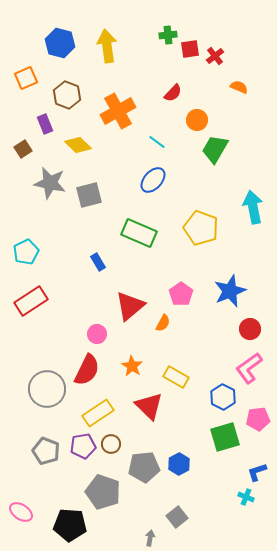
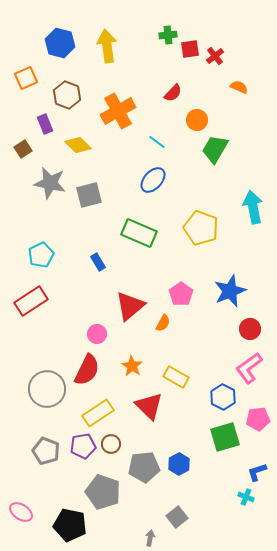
cyan pentagon at (26, 252): moved 15 px right, 3 px down
black pentagon at (70, 525): rotated 8 degrees clockwise
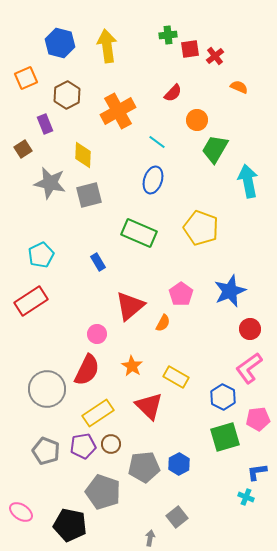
brown hexagon at (67, 95): rotated 12 degrees clockwise
yellow diamond at (78, 145): moved 5 px right, 10 px down; rotated 48 degrees clockwise
blue ellipse at (153, 180): rotated 24 degrees counterclockwise
cyan arrow at (253, 207): moved 5 px left, 26 px up
blue L-shape at (257, 472): rotated 10 degrees clockwise
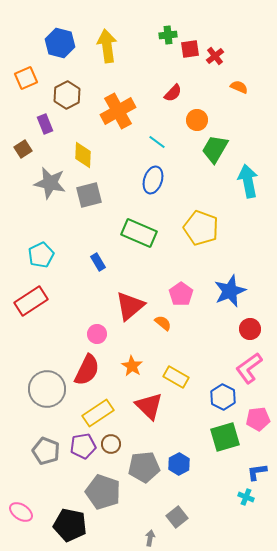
orange semicircle at (163, 323): rotated 78 degrees counterclockwise
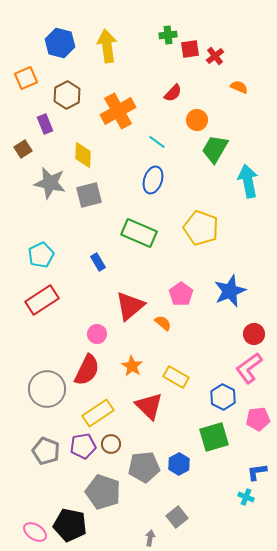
red rectangle at (31, 301): moved 11 px right, 1 px up
red circle at (250, 329): moved 4 px right, 5 px down
green square at (225, 437): moved 11 px left
pink ellipse at (21, 512): moved 14 px right, 20 px down
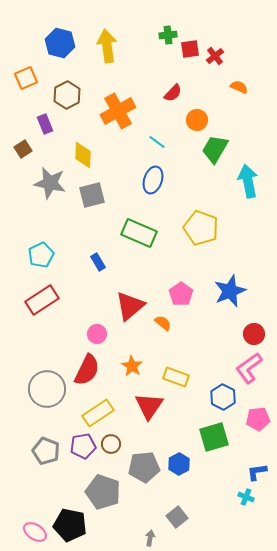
gray square at (89, 195): moved 3 px right
yellow rectangle at (176, 377): rotated 10 degrees counterclockwise
red triangle at (149, 406): rotated 20 degrees clockwise
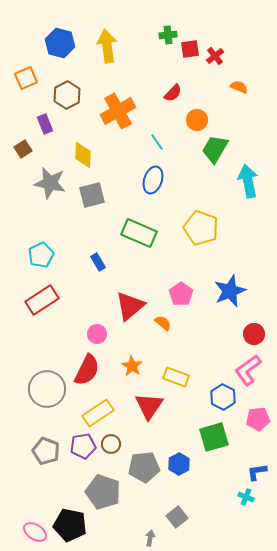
cyan line at (157, 142): rotated 18 degrees clockwise
pink L-shape at (249, 368): moved 1 px left, 2 px down
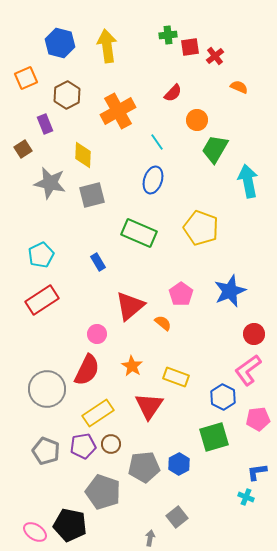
red square at (190, 49): moved 2 px up
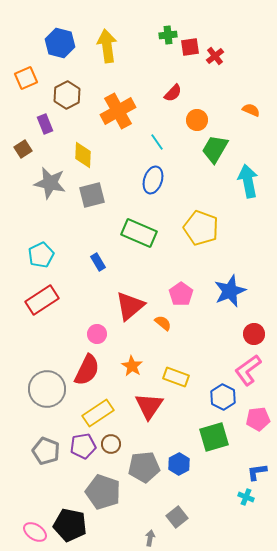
orange semicircle at (239, 87): moved 12 px right, 23 px down
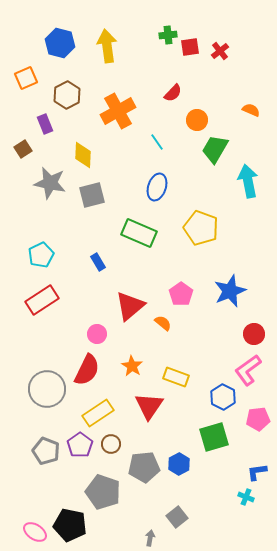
red cross at (215, 56): moved 5 px right, 5 px up
blue ellipse at (153, 180): moved 4 px right, 7 px down
purple pentagon at (83, 446): moved 3 px left, 1 px up; rotated 25 degrees counterclockwise
